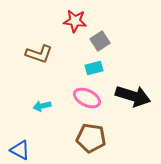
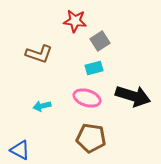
pink ellipse: rotated 8 degrees counterclockwise
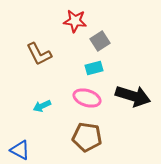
brown L-shape: rotated 44 degrees clockwise
cyan arrow: rotated 12 degrees counterclockwise
brown pentagon: moved 4 px left, 1 px up
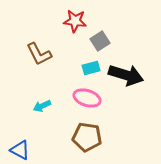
cyan rectangle: moved 3 px left
black arrow: moved 7 px left, 21 px up
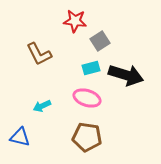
blue triangle: moved 13 px up; rotated 15 degrees counterclockwise
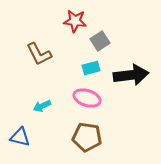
black arrow: moved 5 px right; rotated 24 degrees counterclockwise
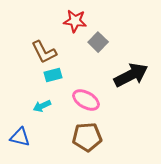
gray square: moved 2 px left, 1 px down; rotated 12 degrees counterclockwise
brown L-shape: moved 5 px right, 2 px up
cyan rectangle: moved 38 px left, 7 px down
black arrow: rotated 20 degrees counterclockwise
pink ellipse: moved 1 px left, 2 px down; rotated 12 degrees clockwise
brown pentagon: rotated 12 degrees counterclockwise
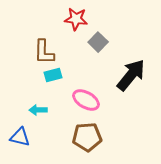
red star: moved 1 px right, 2 px up
brown L-shape: rotated 28 degrees clockwise
black arrow: rotated 24 degrees counterclockwise
cyan arrow: moved 4 px left, 4 px down; rotated 24 degrees clockwise
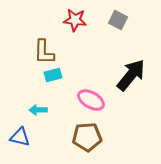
red star: moved 1 px left, 1 px down
gray square: moved 20 px right, 22 px up; rotated 18 degrees counterclockwise
pink ellipse: moved 5 px right
